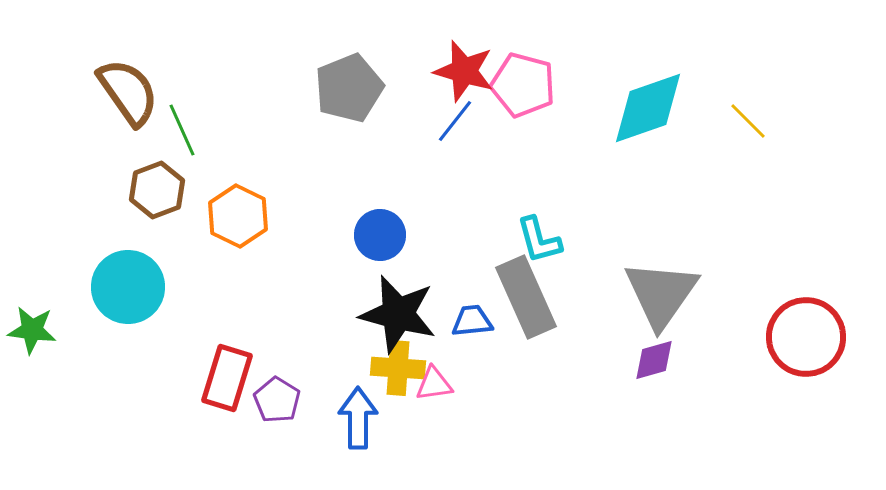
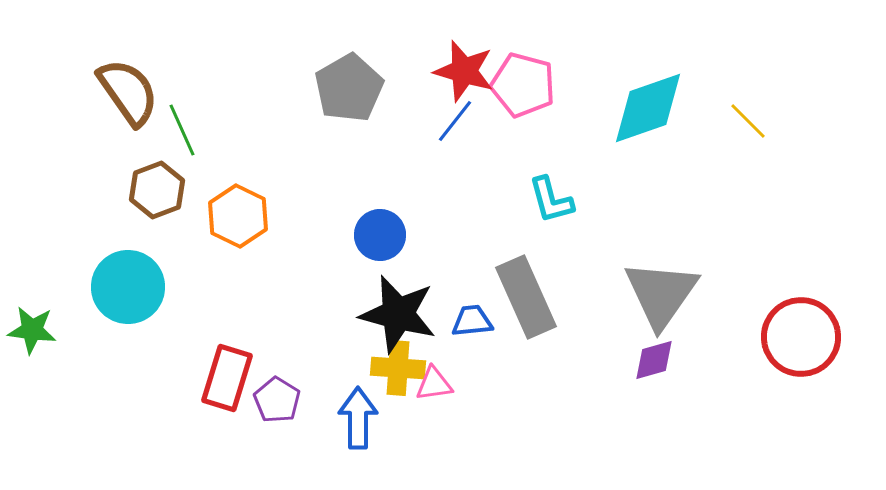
gray pentagon: rotated 8 degrees counterclockwise
cyan L-shape: moved 12 px right, 40 px up
red circle: moved 5 px left
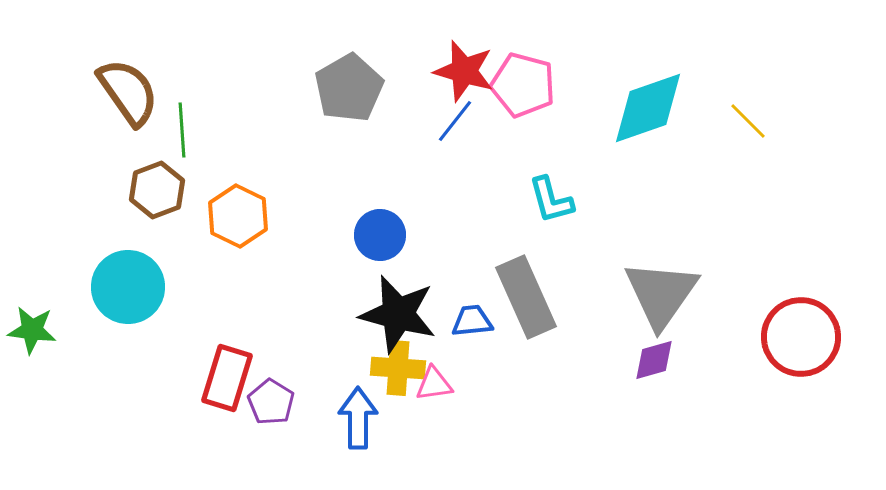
green line: rotated 20 degrees clockwise
purple pentagon: moved 6 px left, 2 px down
